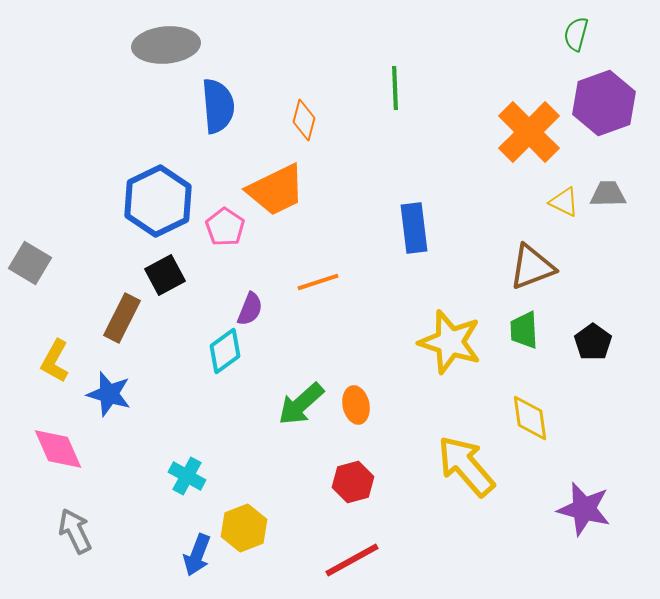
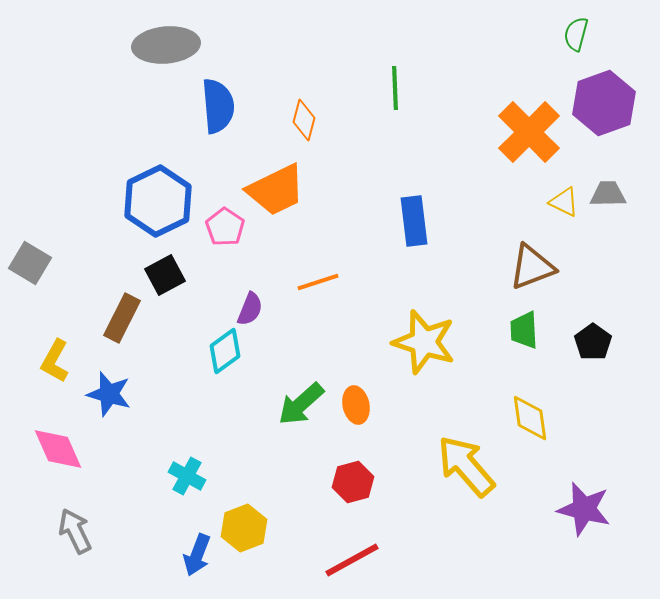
blue rectangle: moved 7 px up
yellow star: moved 26 px left
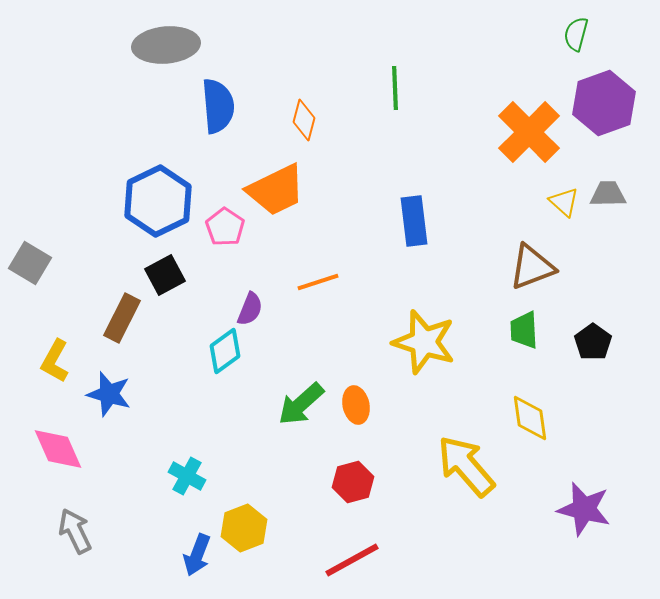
yellow triangle: rotated 16 degrees clockwise
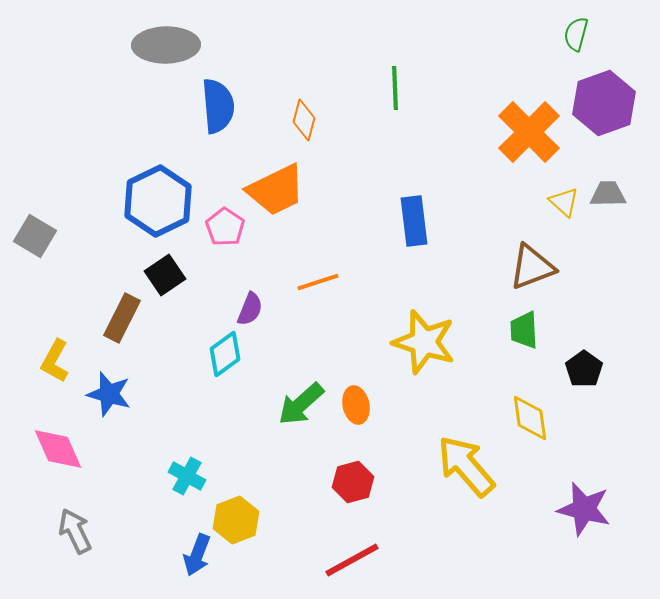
gray ellipse: rotated 4 degrees clockwise
gray square: moved 5 px right, 27 px up
black square: rotated 6 degrees counterclockwise
black pentagon: moved 9 px left, 27 px down
cyan diamond: moved 3 px down
yellow hexagon: moved 8 px left, 8 px up
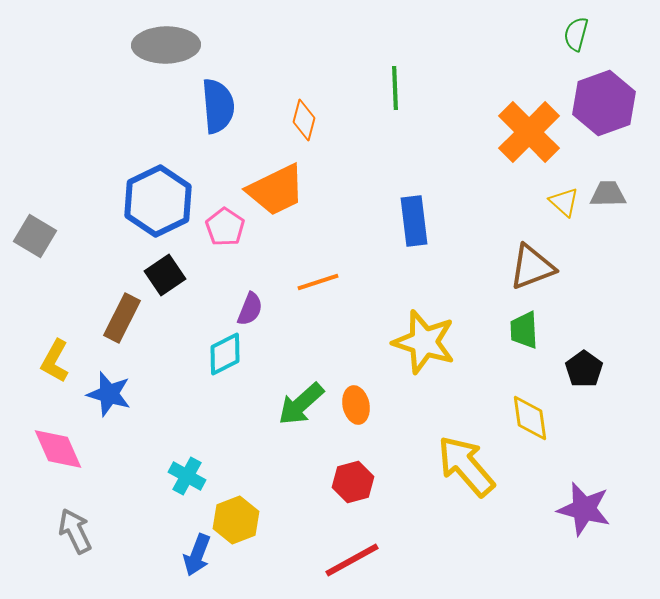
cyan diamond: rotated 9 degrees clockwise
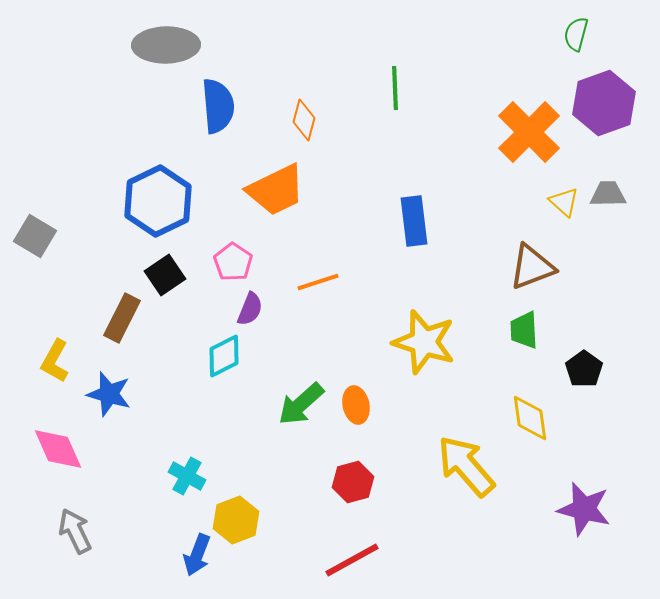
pink pentagon: moved 8 px right, 35 px down
cyan diamond: moved 1 px left, 2 px down
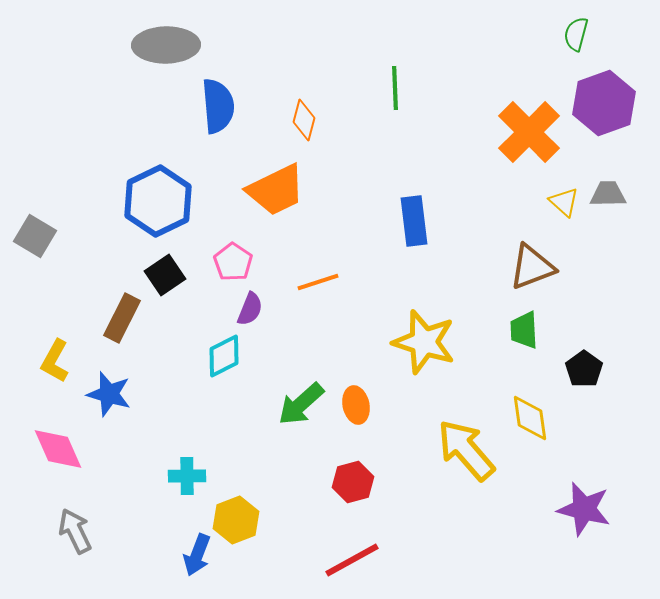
yellow arrow: moved 16 px up
cyan cross: rotated 30 degrees counterclockwise
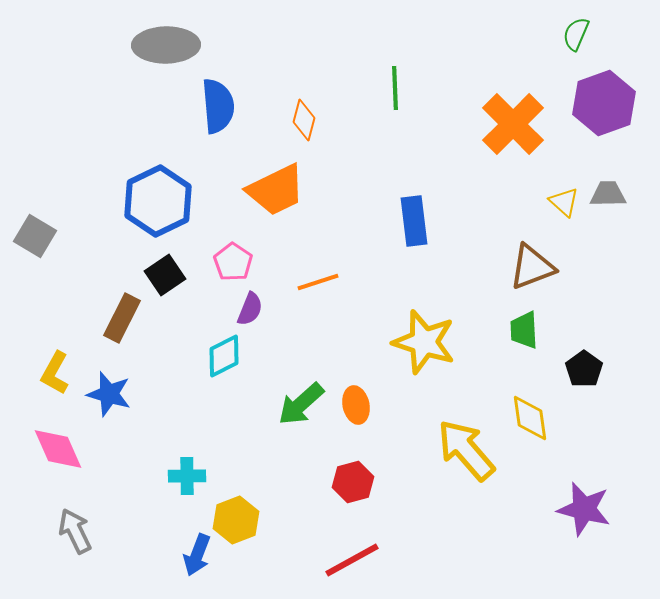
green semicircle: rotated 8 degrees clockwise
orange cross: moved 16 px left, 8 px up
yellow L-shape: moved 12 px down
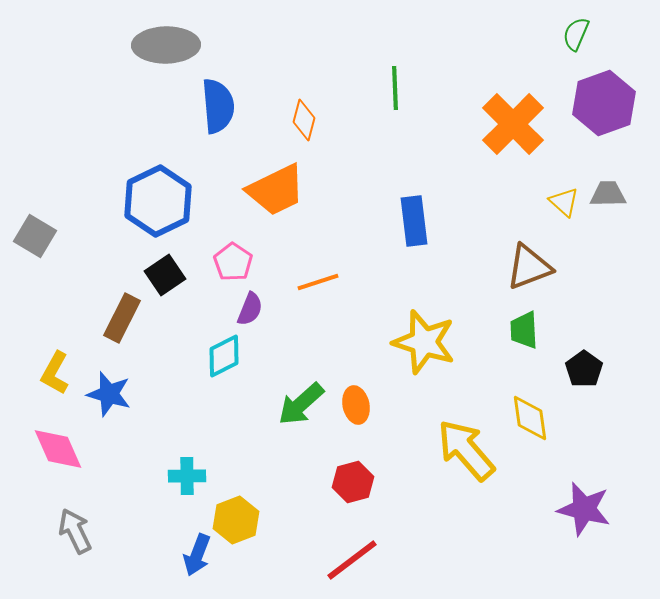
brown triangle: moved 3 px left
red line: rotated 8 degrees counterclockwise
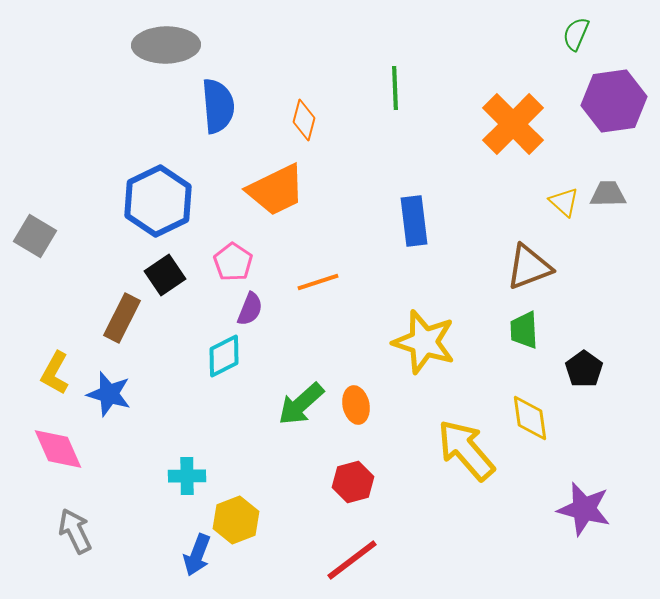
purple hexagon: moved 10 px right, 2 px up; rotated 12 degrees clockwise
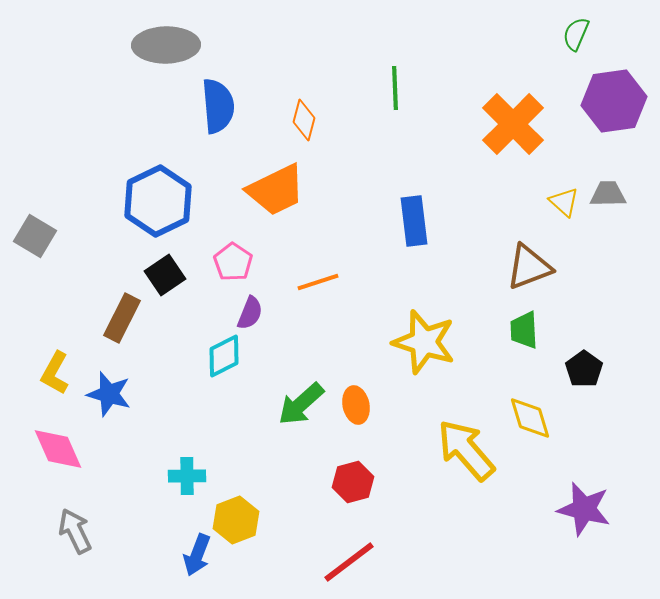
purple semicircle: moved 4 px down
yellow diamond: rotated 9 degrees counterclockwise
red line: moved 3 px left, 2 px down
